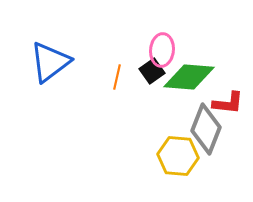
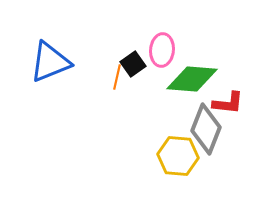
blue triangle: rotated 15 degrees clockwise
black square: moved 19 px left, 7 px up
green diamond: moved 3 px right, 2 px down
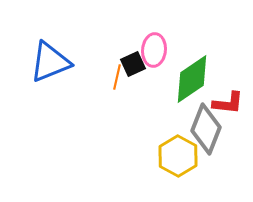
pink ellipse: moved 8 px left
black square: rotated 10 degrees clockwise
green diamond: rotated 39 degrees counterclockwise
yellow hexagon: rotated 24 degrees clockwise
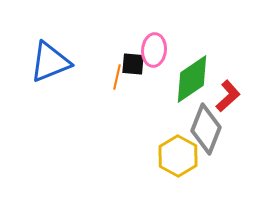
black square: rotated 30 degrees clockwise
red L-shape: moved 7 px up; rotated 48 degrees counterclockwise
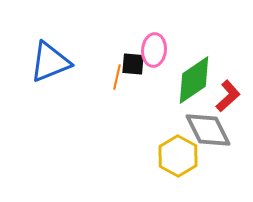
green diamond: moved 2 px right, 1 px down
gray diamond: moved 2 px right, 1 px down; rotated 48 degrees counterclockwise
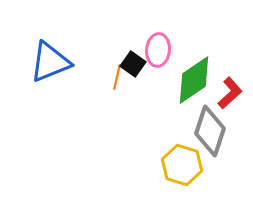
pink ellipse: moved 4 px right
black square: rotated 30 degrees clockwise
red L-shape: moved 2 px right, 3 px up
gray diamond: moved 2 px right, 1 px down; rotated 45 degrees clockwise
yellow hexagon: moved 4 px right, 9 px down; rotated 12 degrees counterclockwise
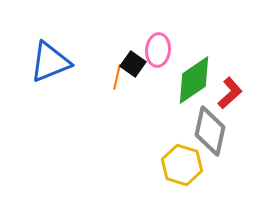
gray diamond: rotated 6 degrees counterclockwise
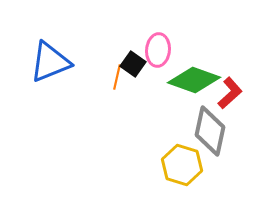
green diamond: rotated 54 degrees clockwise
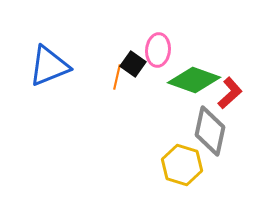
blue triangle: moved 1 px left, 4 px down
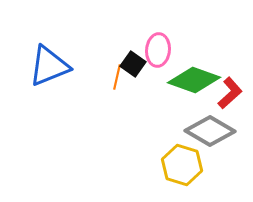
gray diamond: rotated 72 degrees counterclockwise
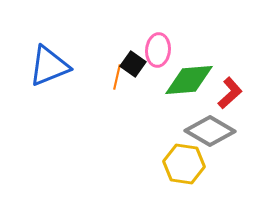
green diamond: moved 5 px left; rotated 24 degrees counterclockwise
yellow hexagon: moved 2 px right, 1 px up; rotated 9 degrees counterclockwise
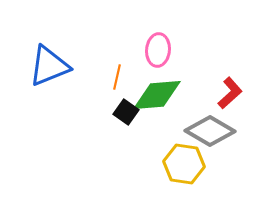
black square: moved 7 px left, 48 px down
green diamond: moved 32 px left, 15 px down
